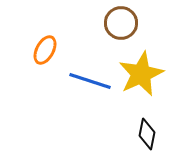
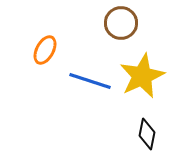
yellow star: moved 1 px right, 2 px down
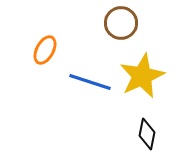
blue line: moved 1 px down
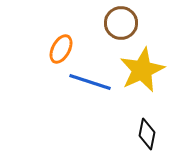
orange ellipse: moved 16 px right, 1 px up
yellow star: moved 6 px up
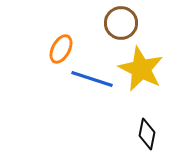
yellow star: moved 1 px left, 1 px up; rotated 21 degrees counterclockwise
blue line: moved 2 px right, 3 px up
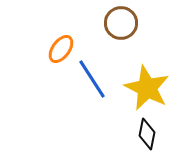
orange ellipse: rotated 8 degrees clockwise
yellow star: moved 6 px right, 19 px down
blue line: rotated 39 degrees clockwise
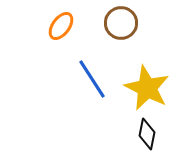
orange ellipse: moved 23 px up
